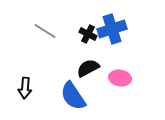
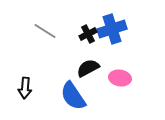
black cross: rotated 36 degrees clockwise
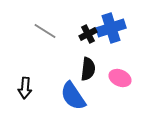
blue cross: moved 1 px left, 1 px up
black semicircle: moved 1 px down; rotated 125 degrees clockwise
pink ellipse: rotated 15 degrees clockwise
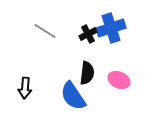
black semicircle: moved 1 px left, 4 px down
pink ellipse: moved 1 px left, 2 px down
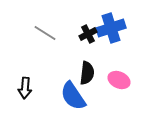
gray line: moved 2 px down
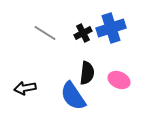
black cross: moved 5 px left, 1 px up
black arrow: rotated 75 degrees clockwise
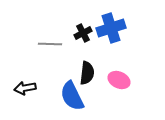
gray line: moved 5 px right, 11 px down; rotated 30 degrees counterclockwise
blue semicircle: moved 1 px left; rotated 8 degrees clockwise
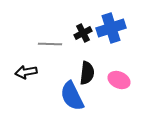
black arrow: moved 1 px right, 16 px up
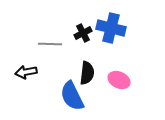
blue cross: rotated 32 degrees clockwise
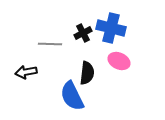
pink ellipse: moved 19 px up
